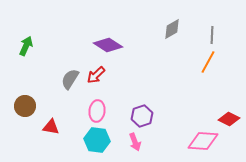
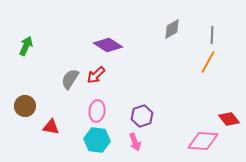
red diamond: rotated 25 degrees clockwise
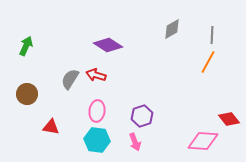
red arrow: rotated 60 degrees clockwise
brown circle: moved 2 px right, 12 px up
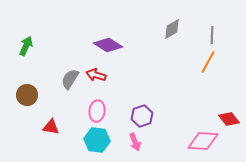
brown circle: moved 1 px down
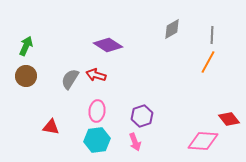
brown circle: moved 1 px left, 19 px up
cyan hexagon: rotated 15 degrees counterclockwise
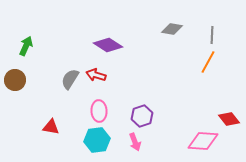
gray diamond: rotated 40 degrees clockwise
brown circle: moved 11 px left, 4 px down
pink ellipse: moved 2 px right; rotated 10 degrees counterclockwise
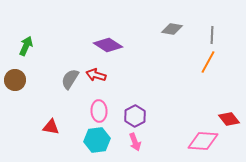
purple hexagon: moved 7 px left; rotated 10 degrees counterclockwise
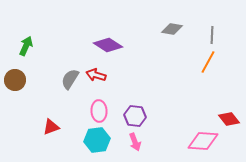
purple hexagon: rotated 25 degrees counterclockwise
red triangle: rotated 30 degrees counterclockwise
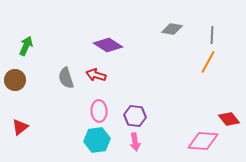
gray semicircle: moved 4 px left, 1 px up; rotated 50 degrees counterclockwise
red triangle: moved 31 px left; rotated 18 degrees counterclockwise
pink arrow: rotated 12 degrees clockwise
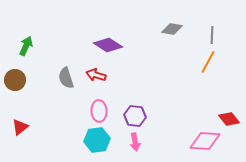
pink diamond: moved 2 px right
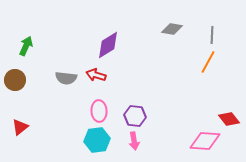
purple diamond: rotated 64 degrees counterclockwise
gray semicircle: rotated 65 degrees counterclockwise
pink arrow: moved 1 px left, 1 px up
